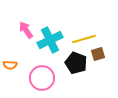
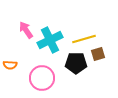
black pentagon: rotated 20 degrees counterclockwise
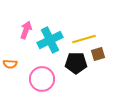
pink arrow: rotated 54 degrees clockwise
orange semicircle: moved 1 px up
pink circle: moved 1 px down
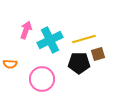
black pentagon: moved 3 px right
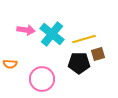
pink arrow: rotated 78 degrees clockwise
cyan cross: moved 2 px right, 6 px up; rotated 25 degrees counterclockwise
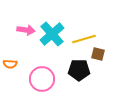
cyan cross: rotated 10 degrees clockwise
brown square: rotated 32 degrees clockwise
black pentagon: moved 7 px down
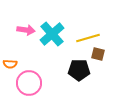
yellow line: moved 4 px right, 1 px up
pink circle: moved 13 px left, 4 px down
